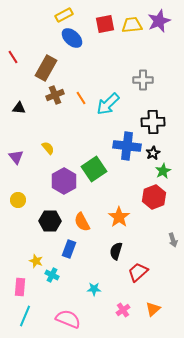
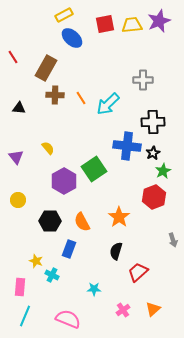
brown cross: rotated 24 degrees clockwise
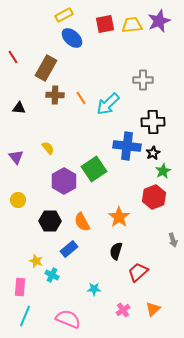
blue rectangle: rotated 30 degrees clockwise
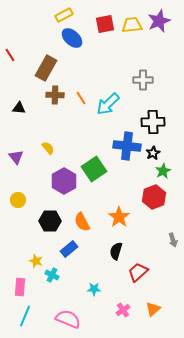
red line: moved 3 px left, 2 px up
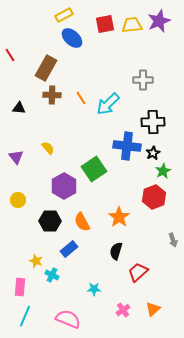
brown cross: moved 3 px left
purple hexagon: moved 5 px down
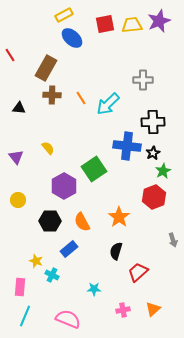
pink cross: rotated 24 degrees clockwise
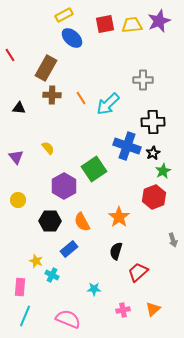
blue cross: rotated 12 degrees clockwise
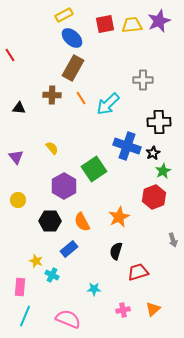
brown rectangle: moved 27 px right
black cross: moved 6 px right
yellow semicircle: moved 4 px right
orange star: rotated 10 degrees clockwise
red trapezoid: rotated 25 degrees clockwise
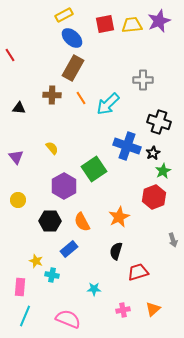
black cross: rotated 20 degrees clockwise
cyan cross: rotated 16 degrees counterclockwise
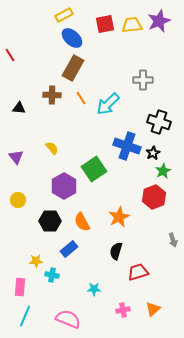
yellow star: rotated 24 degrees counterclockwise
